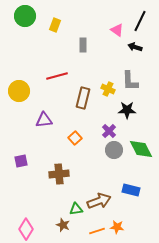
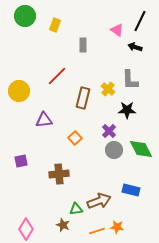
red line: rotated 30 degrees counterclockwise
gray L-shape: moved 1 px up
yellow cross: rotated 16 degrees clockwise
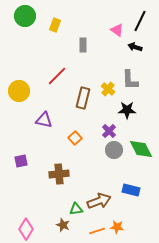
purple triangle: rotated 18 degrees clockwise
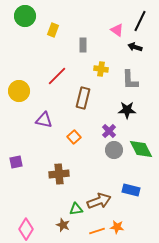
yellow rectangle: moved 2 px left, 5 px down
yellow cross: moved 7 px left, 20 px up; rotated 32 degrees counterclockwise
orange square: moved 1 px left, 1 px up
purple square: moved 5 px left, 1 px down
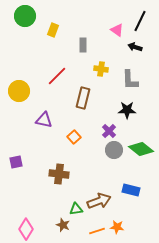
green diamond: rotated 25 degrees counterclockwise
brown cross: rotated 12 degrees clockwise
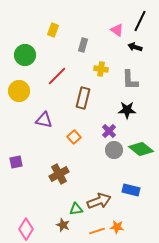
green circle: moved 39 px down
gray rectangle: rotated 16 degrees clockwise
brown cross: rotated 36 degrees counterclockwise
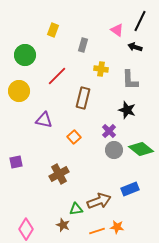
black star: rotated 18 degrees clockwise
blue rectangle: moved 1 px left, 1 px up; rotated 36 degrees counterclockwise
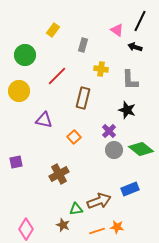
yellow rectangle: rotated 16 degrees clockwise
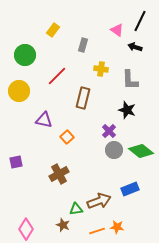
orange square: moved 7 px left
green diamond: moved 2 px down
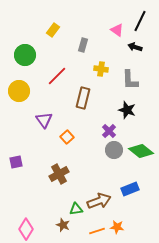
purple triangle: rotated 42 degrees clockwise
